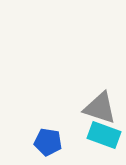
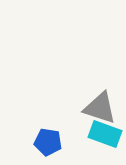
cyan rectangle: moved 1 px right, 1 px up
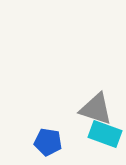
gray triangle: moved 4 px left, 1 px down
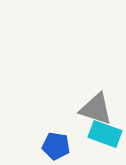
blue pentagon: moved 8 px right, 4 px down
